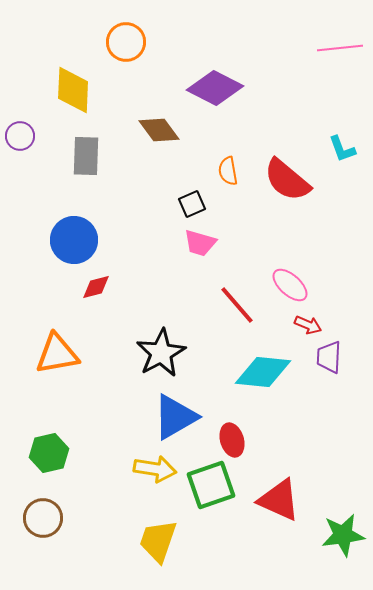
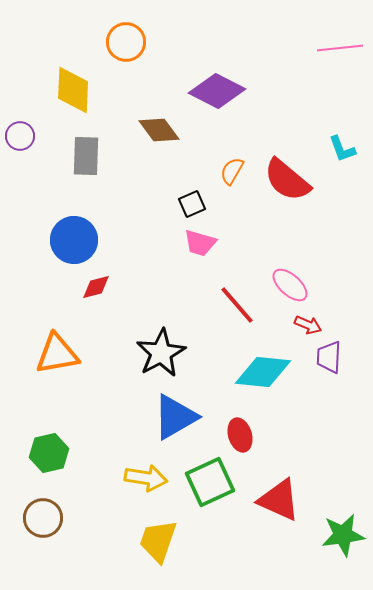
purple diamond: moved 2 px right, 3 px down
orange semicircle: moved 4 px right; rotated 40 degrees clockwise
red ellipse: moved 8 px right, 5 px up
yellow arrow: moved 9 px left, 9 px down
green square: moved 1 px left, 3 px up; rotated 6 degrees counterclockwise
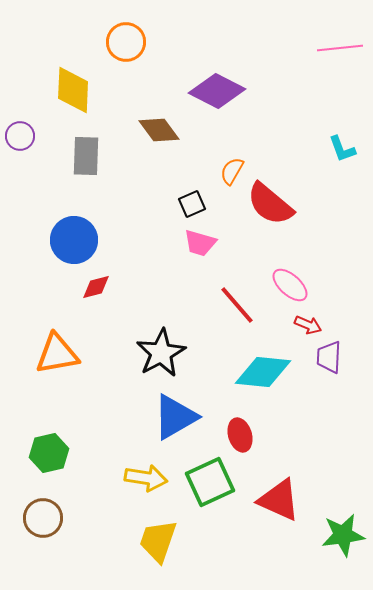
red semicircle: moved 17 px left, 24 px down
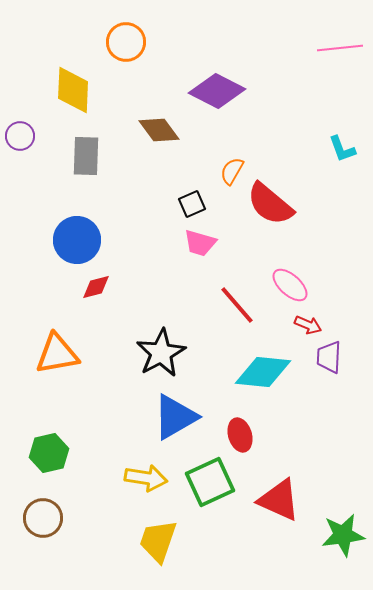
blue circle: moved 3 px right
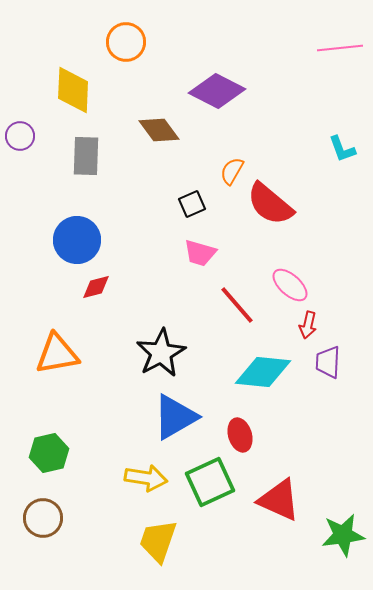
pink trapezoid: moved 10 px down
red arrow: rotated 80 degrees clockwise
purple trapezoid: moved 1 px left, 5 px down
